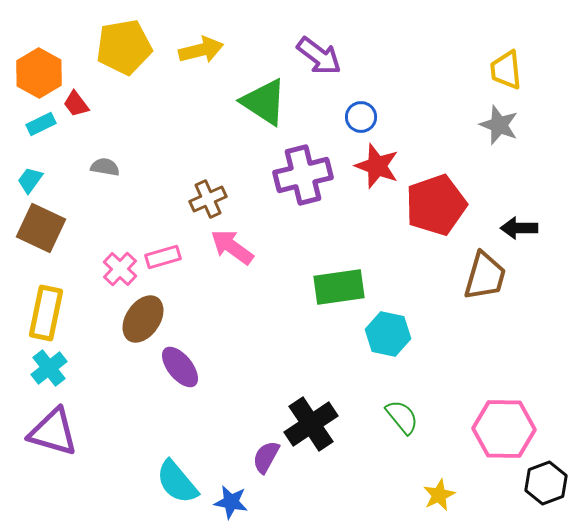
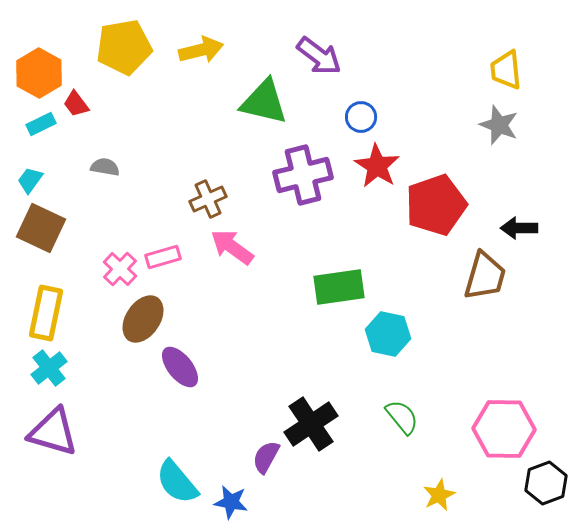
green triangle: rotated 20 degrees counterclockwise
red star: rotated 12 degrees clockwise
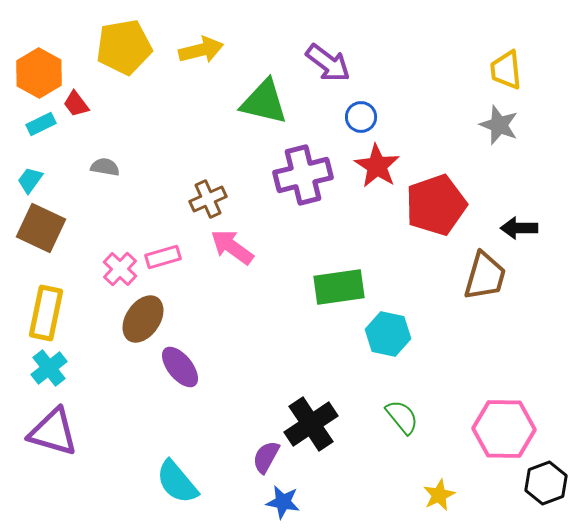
purple arrow: moved 9 px right, 7 px down
blue star: moved 52 px right
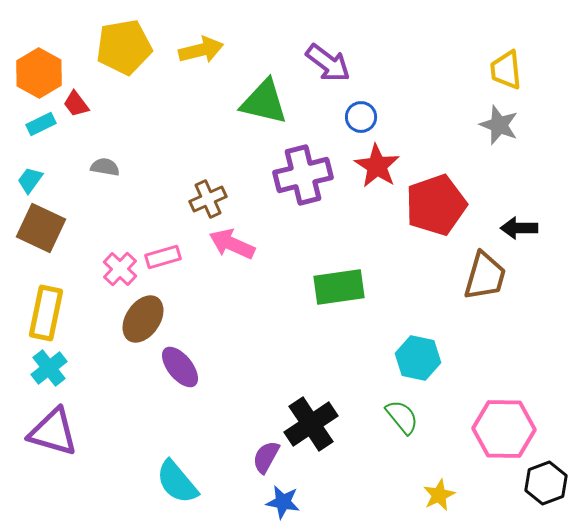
pink arrow: moved 3 px up; rotated 12 degrees counterclockwise
cyan hexagon: moved 30 px right, 24 px down
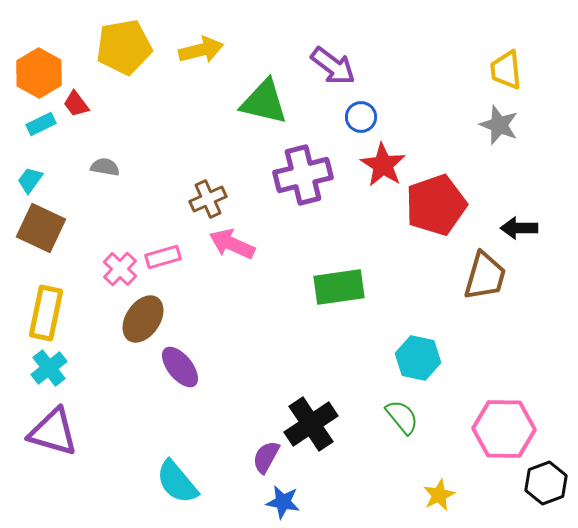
purple arrow: moved 5 px right, 3 px down
red star: moved 6 px right, 1 px up
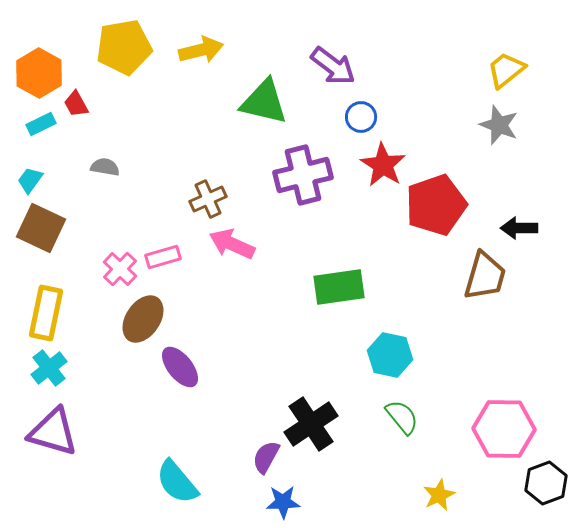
yellow trapezoid: rotated 57 degrees clockwise
red trapezoid: rotated 8 degrees clockwise
cyan hexagon: moved 28 px left, 3 px up
blue star: rotated 12 degrees counterclockwise
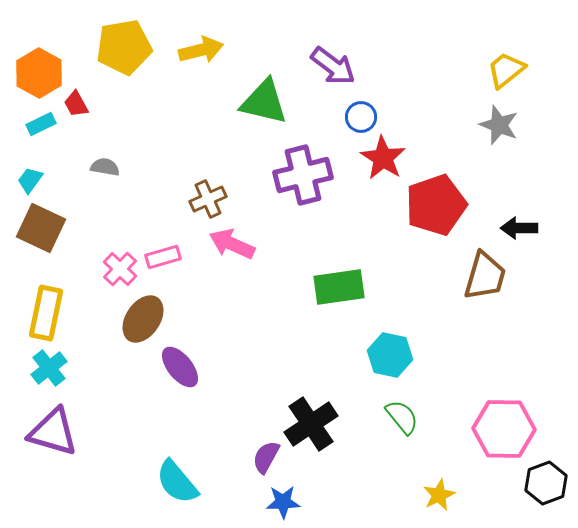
red star: moved 7 px up
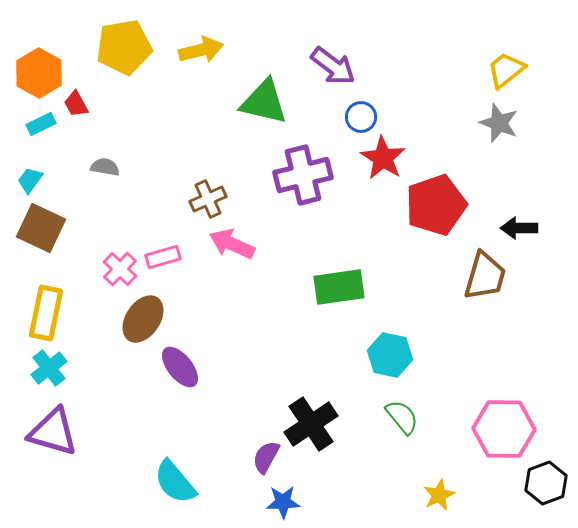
gray star: moved 2 px up
cyan semicircle: moved 2 px left
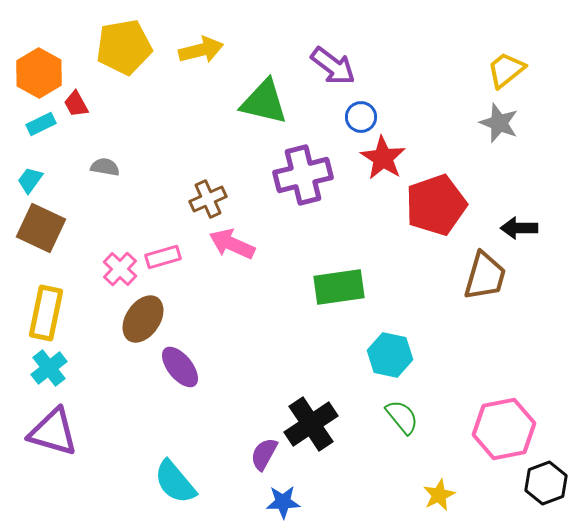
pink hexagon: rotated 12 degrees counterclockwise
purple semicircle: moved 2 px left, 3 px up
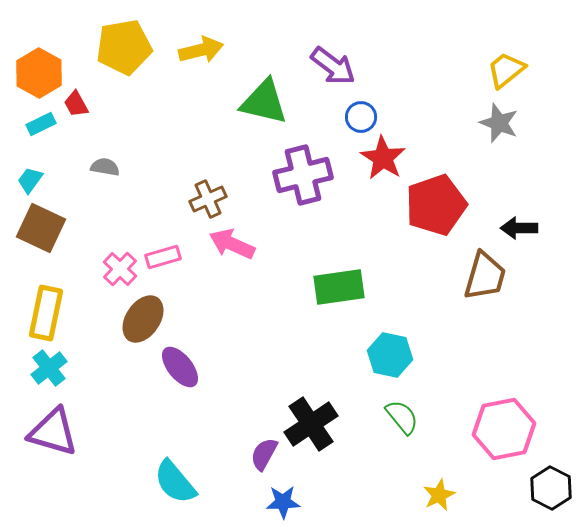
black hexagon: moved 5 px right, 5 px down; rotated 12 degrees counterclockwise
